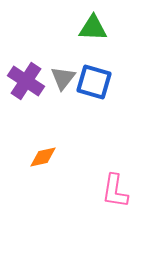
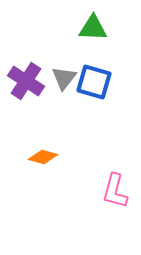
gray triangle: moved 1 px right
orange diamond: rotated 28 degrees clockwise
pink L-shape: rotated 6 degrees clockwise
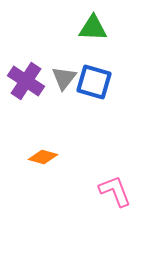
pink L-shape: rotated 144 degrees clockwise
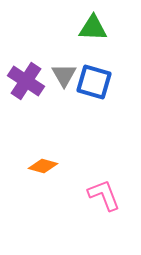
gray triangle: moved 3 px up; rotated 8 degrees counterclockwise
orange diamond: moved 9 px down
pink L-shape: moved 11 px left, 4 px down
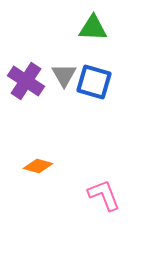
orange diamond: moved 5 px left
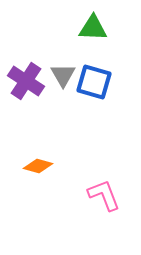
gray triangle: moved 1 px left
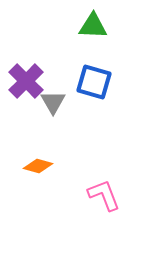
green triangle: moved 2 px up
gray triangle: moved 10 px left, 27 px down
purple cross: rotated 12 degrees clockwise
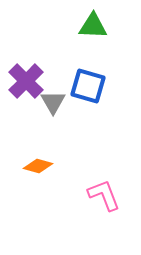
blue square: moved 6 px left, 4 px down
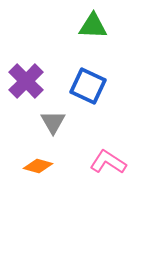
blue square: rotated 9 degrees clockwise
gray triangle: moved 20 px down
pink L-shape: moved 4 px right, 33 px up; rotated 36 degrees counterclockwise
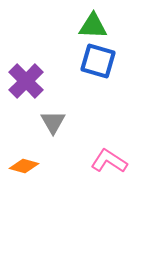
blue square: moved 10 px right, 25 px up; rotated 9 degrees counterclockwise
pink L-shape: moved 1 px right, 1 px up
orange diamond: moved 14 px left
